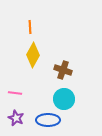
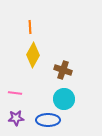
purple star: rotated 28 degrees counterclockwise
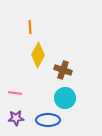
yellow diamond: moved 5 px right
cyan circle: moved 1 px right, 1 px up
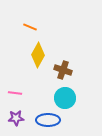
orange line: rotated 64 degrees counterclockwise
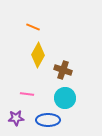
orange line: moved 3 px right
pink line: moved 12 px right, 1 px down
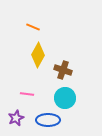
purple star: rotated 21 degrees counterclockwise
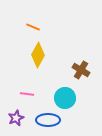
brown cross: moved 18 px right; rotated 12 degrees clockwise
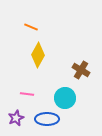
orange line: moved 2 px left
blue ellipse: moved 1 px left, 1 px up
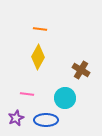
orange line: moved 9 px right, 2 px down; rotated 16 degrees counterclockwise
yellow diamond: moved 2 px down
blue ellipse: moved 1 px left, 1 px down
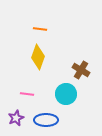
yellow diamond: rotated 10 degrees counterclockwise
cyan circle: moved 1 px right, 4 px up
